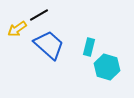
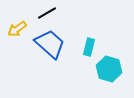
black line: moved 8 px right, 2 px up
blue trapezoid: moved 1 px right, 1 px up
cyan hexagon: moved 2 px right, 2 px down
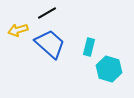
yellow arrow: moved 1 px right, 1 px down; rotated 18 degrees clockwise
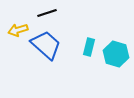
black line: rotated 12 degrees clockwise
blue trapezoid: moved 4 px left, 1 px down
cyan hexagon: moved 7 px right, 15 px up
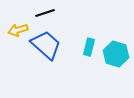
black line: moved 2 px left
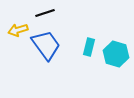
blue trapezoid: rotated 12 degrees clockwise
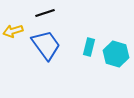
yellow arrow: moved 5 px left, 1 px down
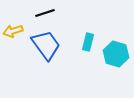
cyan rectangle: moved 1 px left, 5 px up
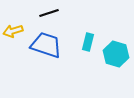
black line: moved 4 px right
blue trapezoid: rotated 36 degrees counterclockwise
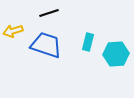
cyan hexagon: rotated 20 degrees counterclockwise
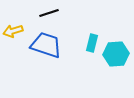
cyan rectangle: moved 4 px right, 1 px down
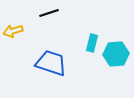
blue trapezoid: moved 5 px right, 18 px down
